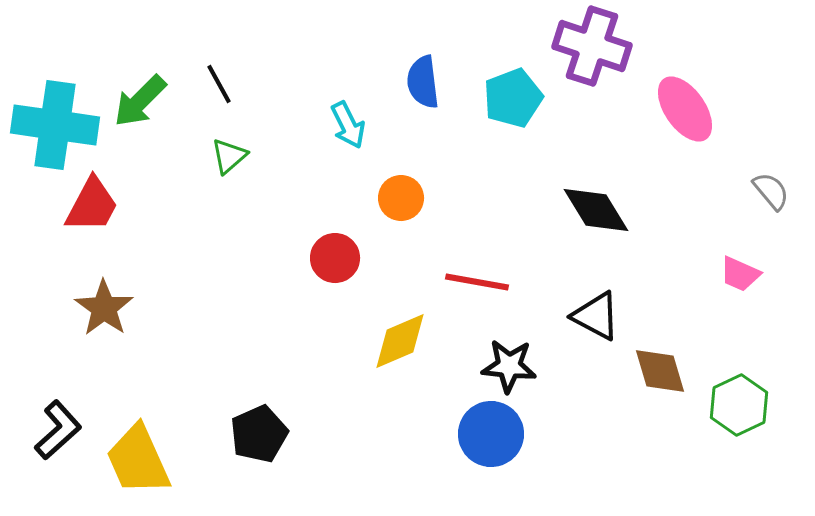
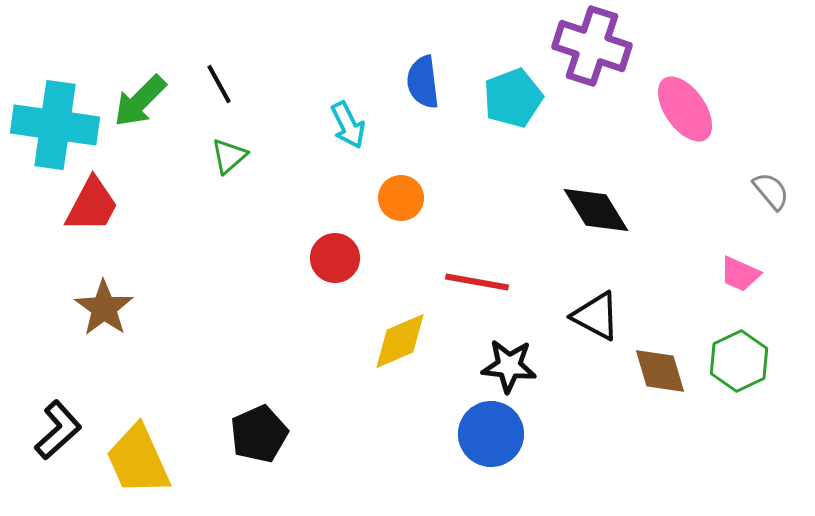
green hexagon: moved 44 px up
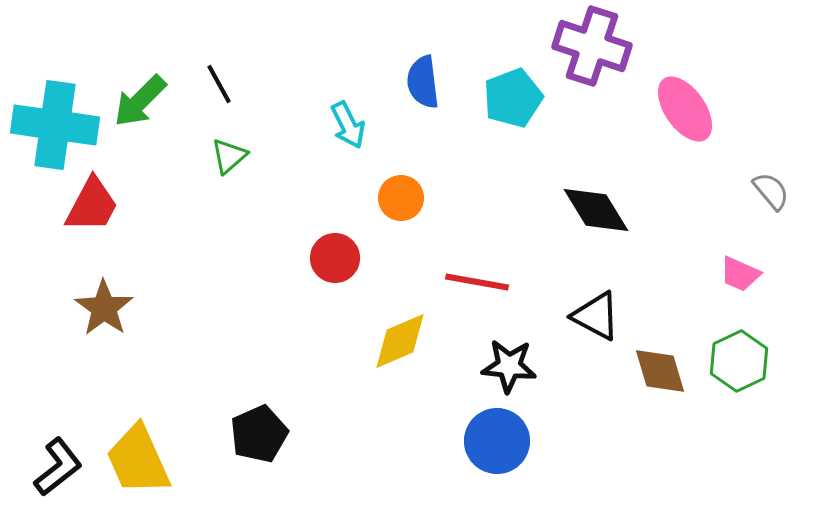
black L-shape: moved 37 px down; rotated 4 degrees clockwise
blue circle: moved 6 px right, 7 px down
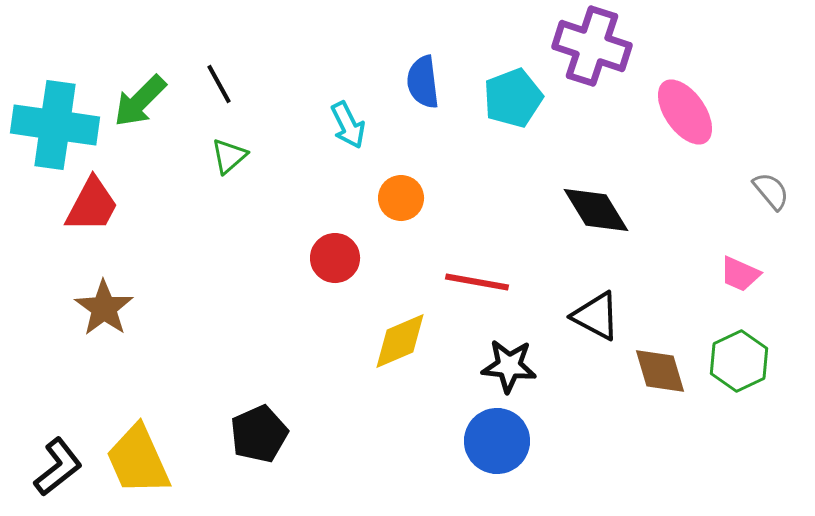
pink ellipse: moved 3 px down
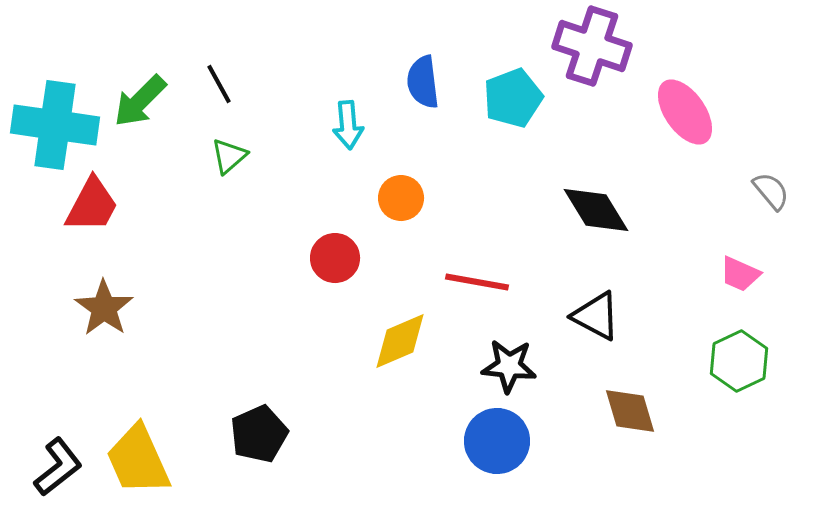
cyan arrow: rotated 21 degrees clockwise
brown diamond: moved 30 px left, 40 px down
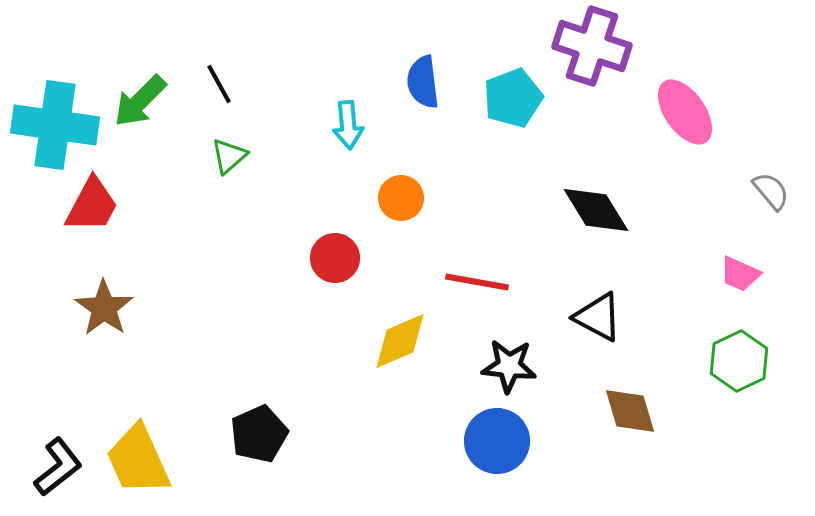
black triangle: moved 2 px right, 1 px down
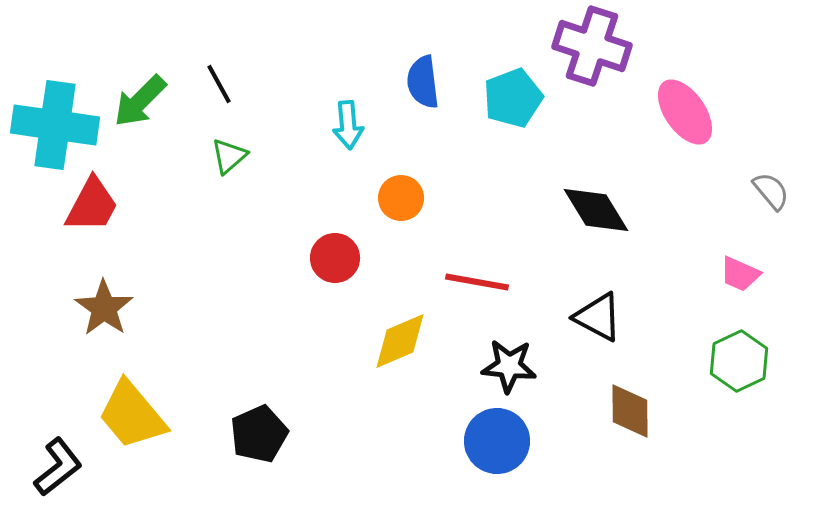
brown diamond: rotated 16 degrees clockwise
yellow trapezoid: moved 6 px left, 45 px up; rotated 16 degrees counterclockwise
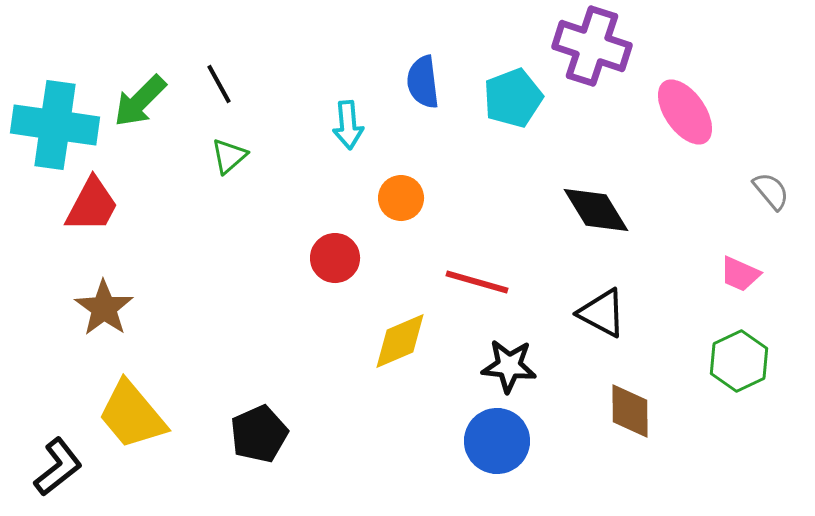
red line: rotated 6 degrees clockwise
black triangle: moved 4 px right, 4 px up
